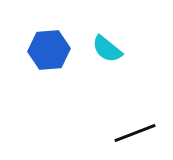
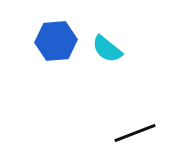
blue hexagon: moved 7 px right, 9 px up
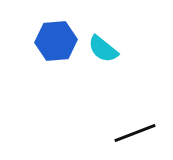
cyan semicircle: moved 4 px left
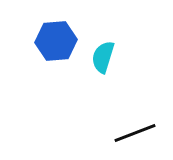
cyan semicircle: moved 8 px down; rotated 68 degrees clockwise
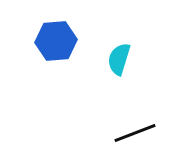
cyan semicircle: moved 16 px right, 2 px down
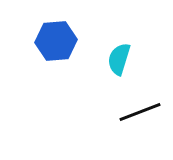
black line: moved 5 px right, 21 px up
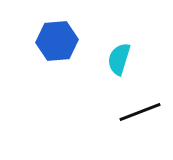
blue hexagon: moved 1 px right
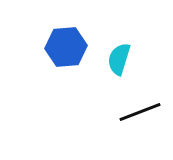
blue hexagon: moved 9 px right, 6 px down
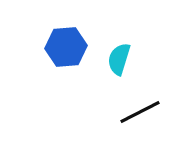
black line: rotated 6 degrees counterclockwise
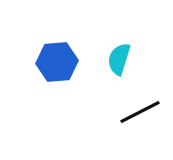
blue hexagon: moved 9 px left, 15 px down
